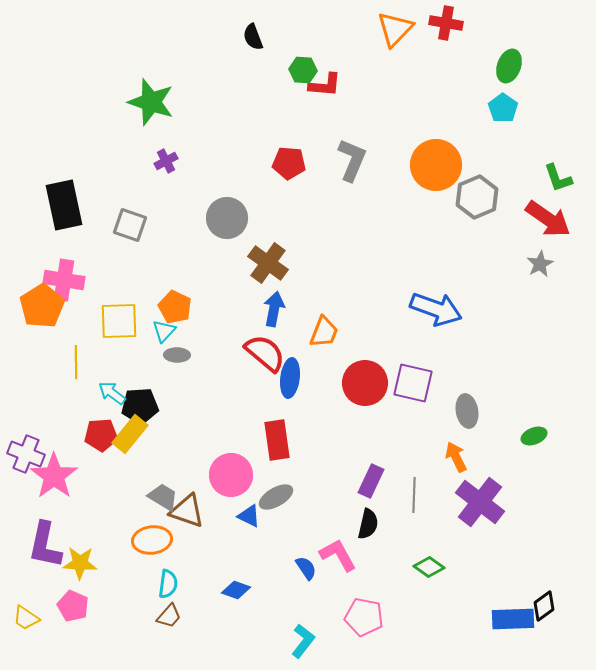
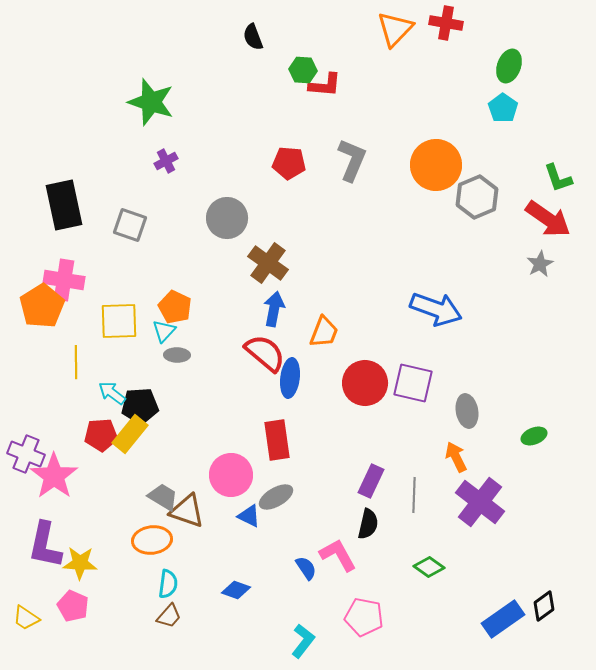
blue rectangle at (513, 619): moved 10 px left; rotated 33 degrees counterclockwise
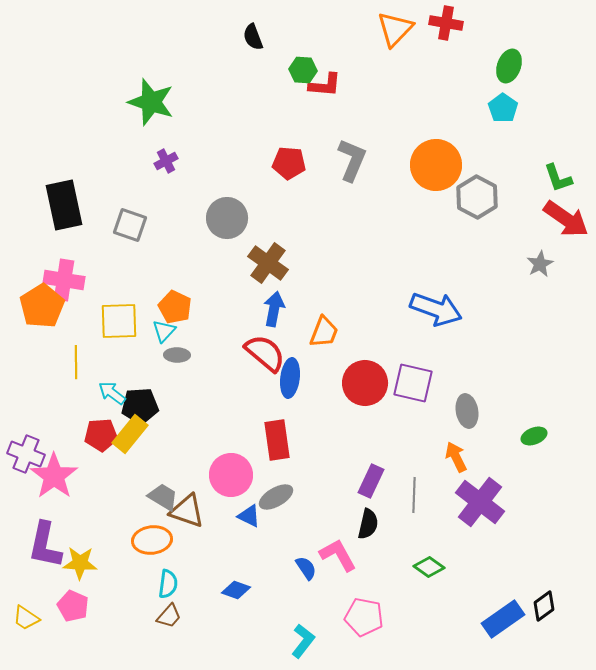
gray hexagon at (477, 197): rotated 9 degrees counterclockwise
red arrow at (548, 219): moved 18 px right
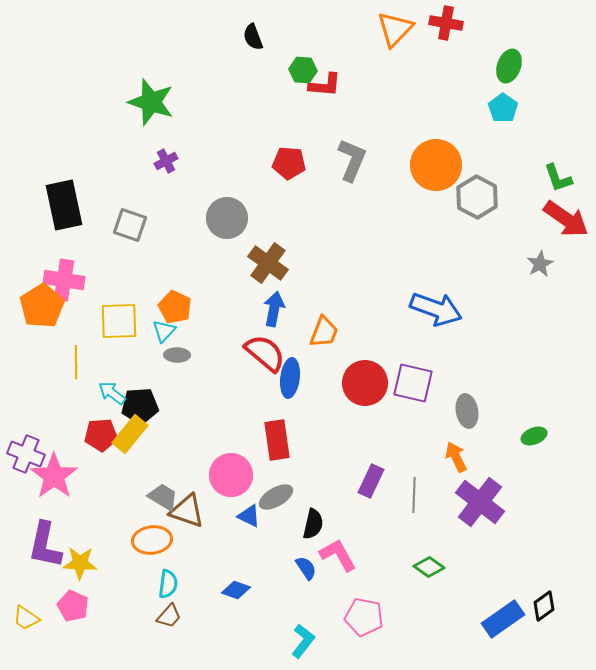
black semicircle at (368, 524): moved 55 px left
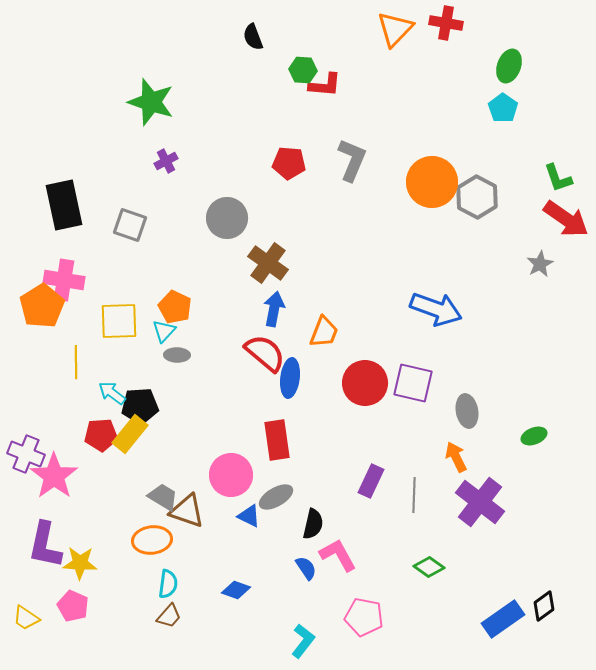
orange circle at (436, 165): moved 4 px left, 17 px down
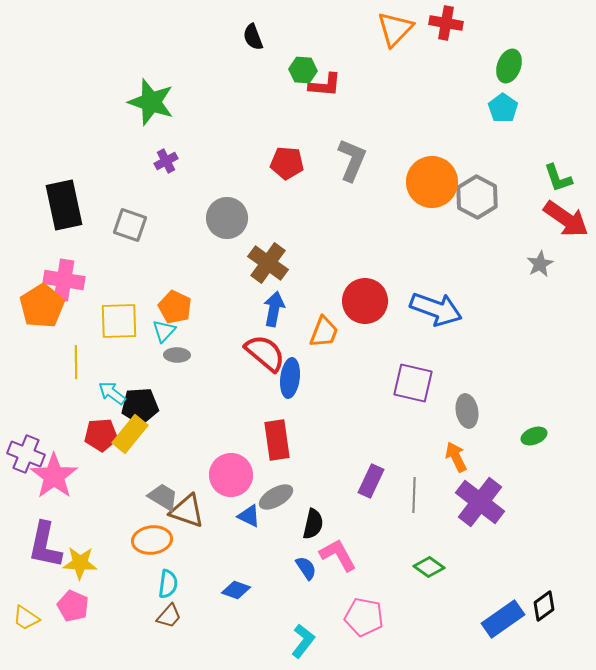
red pentagon at (289, 163): moved 2 px left
red circle at (365, 383): moved 82 px up
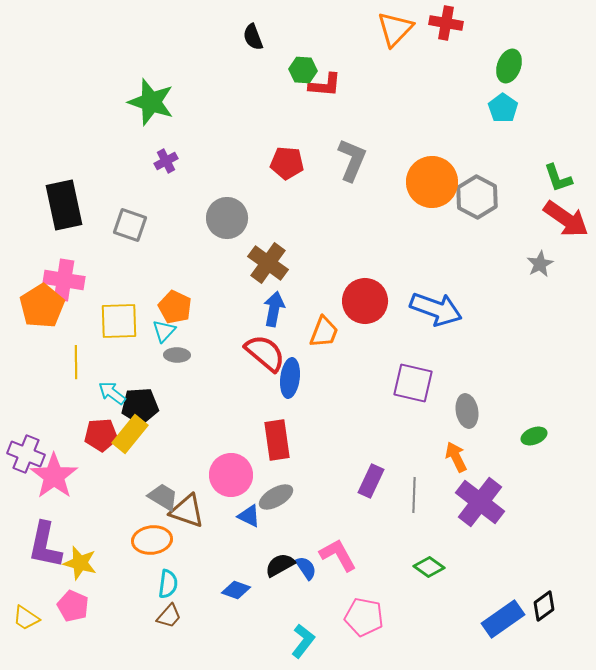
black semicircle at (313, 524): moved 33 px left, 41 px down; rotated 132 degrees counterclockwise
yellow star at (80, 563): rotated 12 degrees clockwise
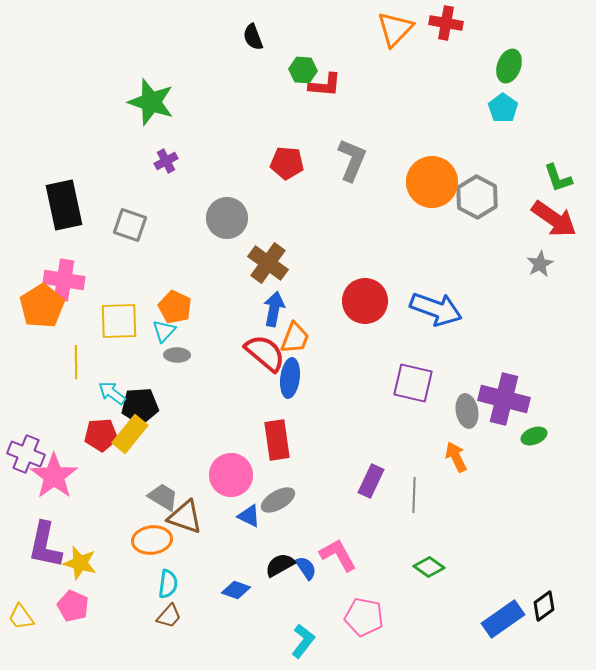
red arrow at (566, 219): moved 12 px left
orange trapezoid at (324, 332): moved 29 px left, 6 px down
gray ellipse at (276, 497): moved 2 px right, 3 px down
purple cross at (480, 502): moved 24 px right, 103 px up; rotated 24 degrees counterclockwise
brown triangle at (187, 511): moved 2 px left, 6 px down
yellow trapezoid at (26, 618): moved 5 px left, 1 px up; rotated 20 degrees clockwise
